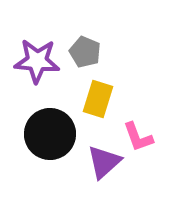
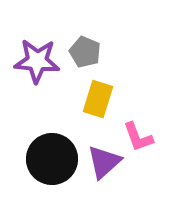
black circle: moved 2 px right, 25 px down
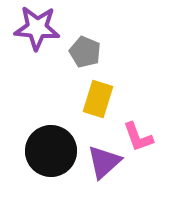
purple star: moved 33 px up
black circle: moved 1 px left, 8 px up
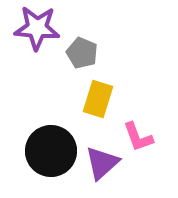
gray pentagon: moved 3 px left, 1 px down
purple triangle: moved 2 px left, 1 px down
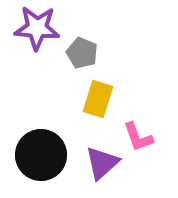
black circle: moved 10 px left, 4 px down
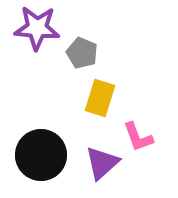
yellow rectangle: moved 2 px right, 1 px up
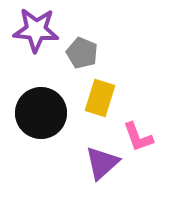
purple star: moved 1 px left, 2 px down
black circle: moved 42 px up
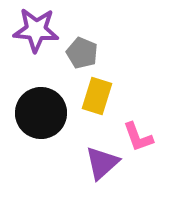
yellow rectangle: moved 3 px left, 2 px up
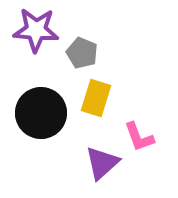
yellow rectangle: moved 1 px left, 2 px down
pink L-shape: moved 1 px right
